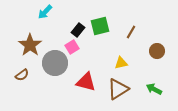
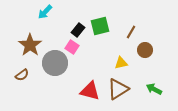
pink square: rotated 24 degrees counterclockwise
brown circle: moved 12 px left, 1 px up
red triangle: moved 4 px right, 9 px down
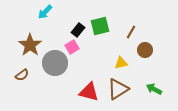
pink square: rotated 24 degrees clockwise
red triangle: moved 1 px left, 1 px down
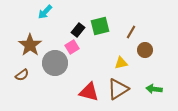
green arrow: rotated 21 degrees counterclockwise
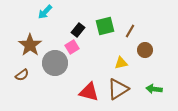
green square: moved 5 px right
brown line: moved 1 px left, 1 px up
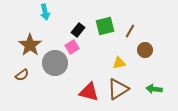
cyan arrow: rotated 56 degrees counterclockwise
yellow triangle: moved 2 px left
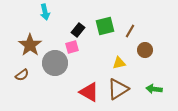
pink square: rotated 16 degrees clockwise
red triangle: rotated 15 degrees clockwise
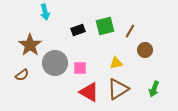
black rectangle: rotated 32 degrees clockwise
pink square: moved 8 px right, 21 px down; rotated 16 degrees clockwise
yellow triangle: moved 3 px left
green arrow: rotated 77 degrees counterclockwise
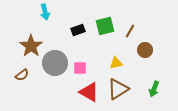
brown star: moved 1 px right, 1 px down
